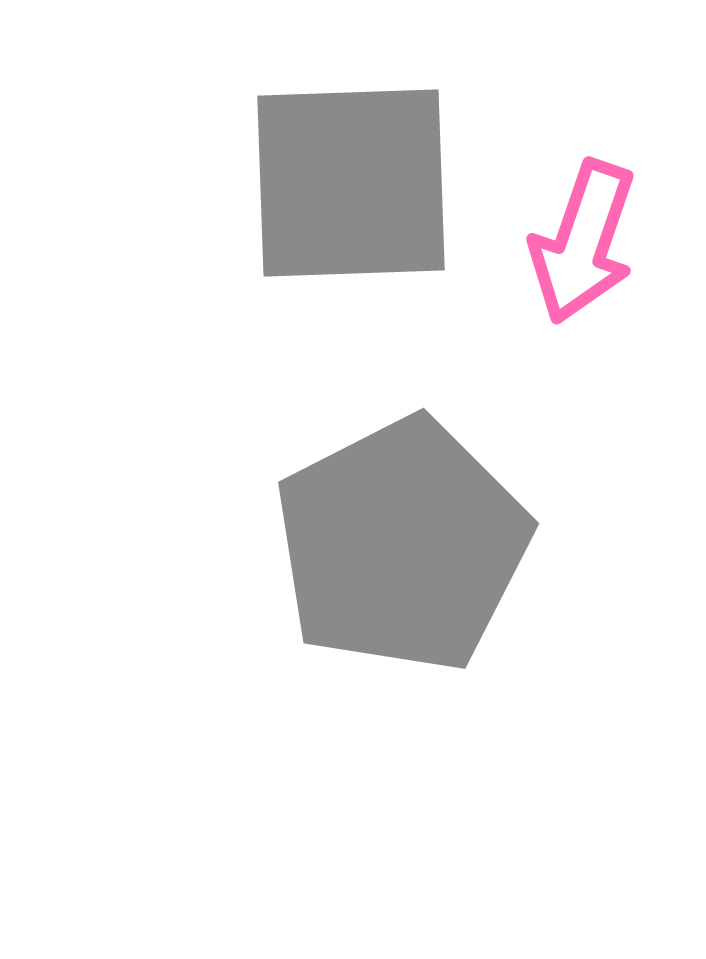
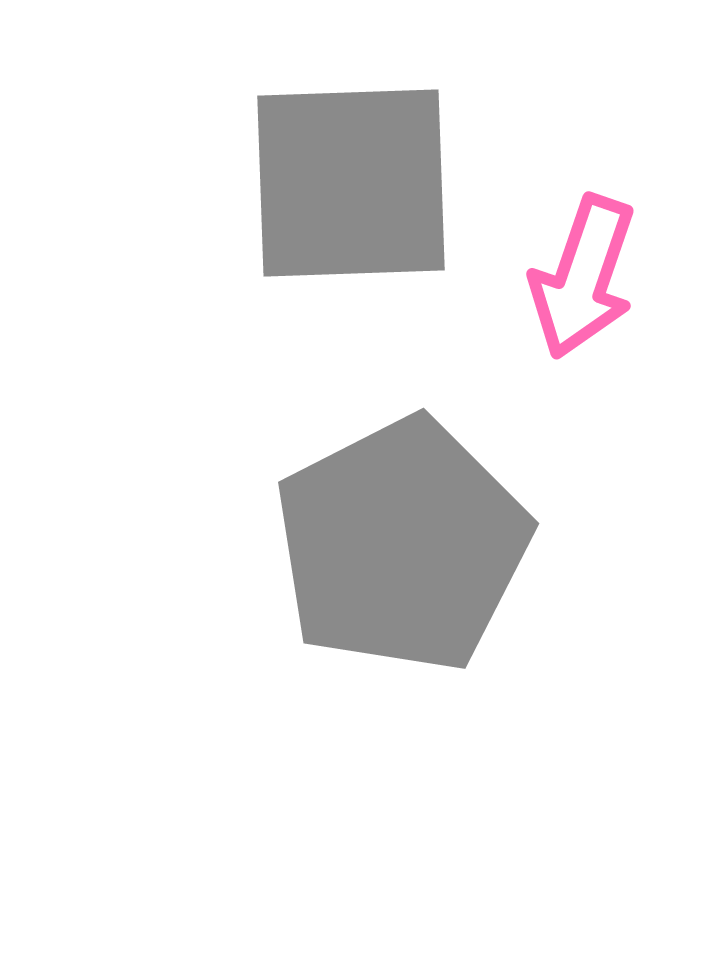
pink arrow: moved 35 px down
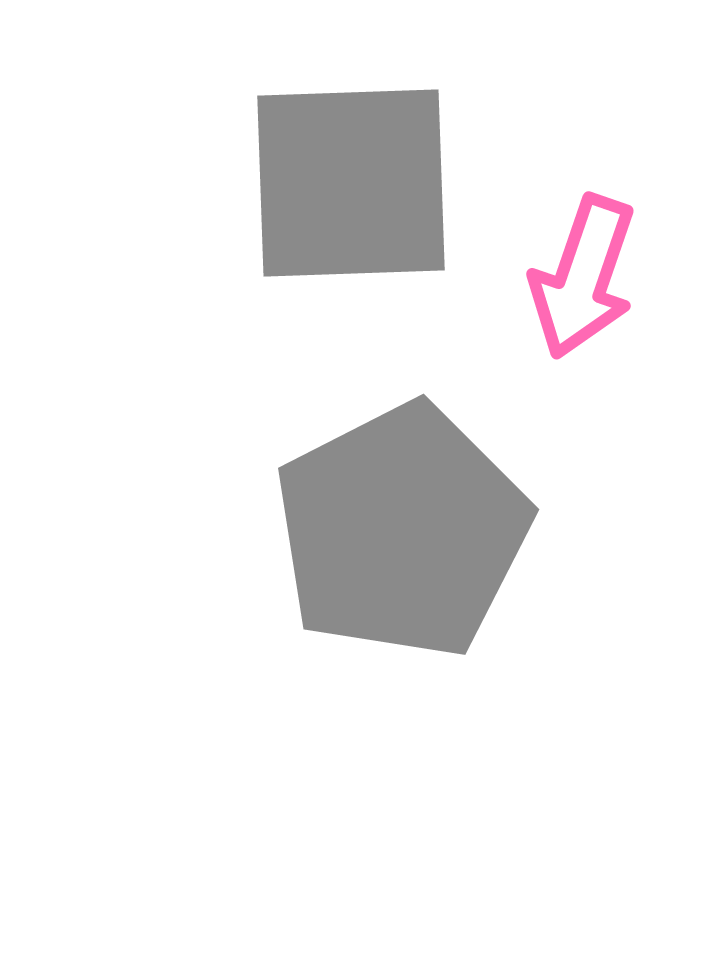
gray pentagon: moved 14 px up
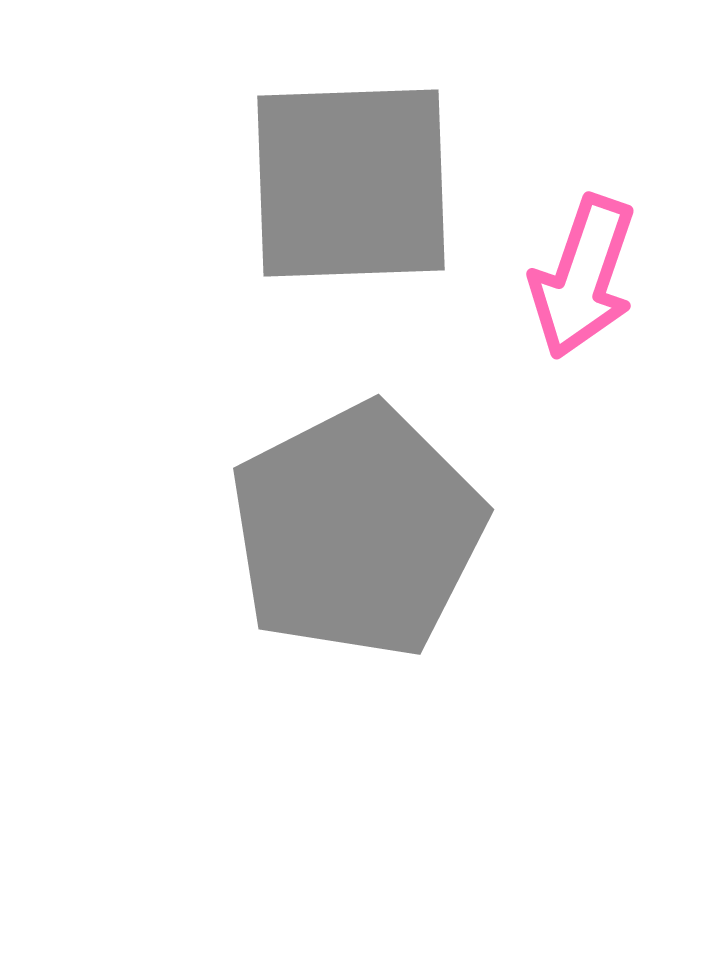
gray pentagon: moved 45 px left
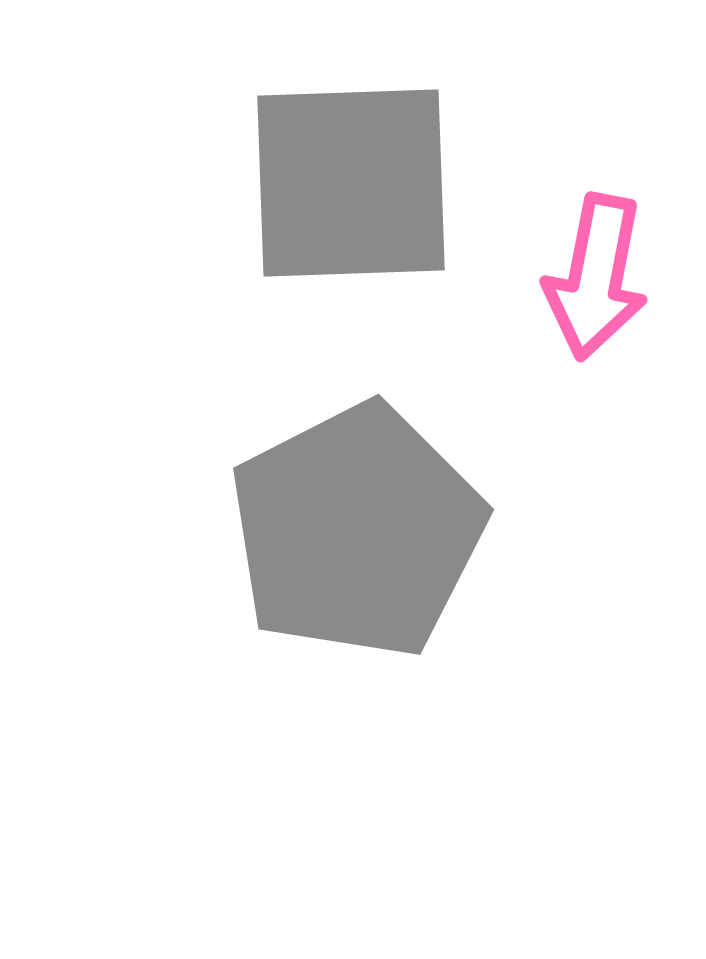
pink arrow: moved 13 px right; rotated 8 degrees counterclockwise
